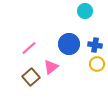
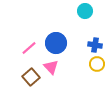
blue circle: moved 13 px left, 1 px up
pink triangle: rotated 35 degrees counterclockwise
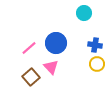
cyan circle: moved 1 px left, 2 px down
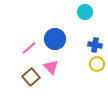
cyan circle: moved 1 px right, 1 px up
blue circle: moved 1 px left, 4 px up
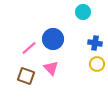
cyan circle: moved 2 px left
blue circle: moved 2 px left
blue cross: moved 2 px up
pink triangle: moved 1 px down
brown square: moved 5 px left, 1 px up; rotated 30 degrees counterclockwise
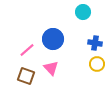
pink line: moved 2 px left, 2 px down
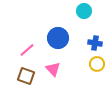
cyan circle: moved 1 px right, 1 px up
blue circle: moved 5 px right, 1 px up
pink triangle: moved 2 px right, 1 px down
